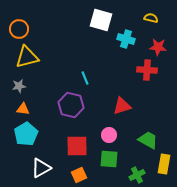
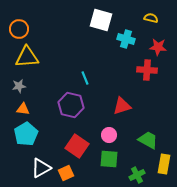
yellow triangle: rotated 10 degrees clockwise
red square: rotated 35 degrees clockwise
orange square: moved 13 px left, 2 px up
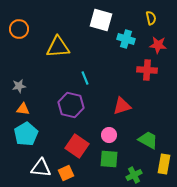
yellow semicircle: rotated 64 degrees clockwise
red star: moved 2 px up
yellow triangle: moved 31 px right, 10 px up
white triangle: rotated 35 degrees clockwise
green cross: moved 3 px left
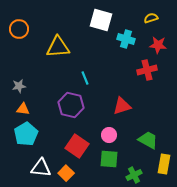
yellow semicircle: rotated 96 degrees counterclockwise
red cross: rotated 18 degrees counterclockwise
orange square: rotated 21 degrees counterclockwise
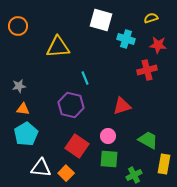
orange circle: moved 1 px left, 3 px up
pink circle: moved 1 px left, 1 px down
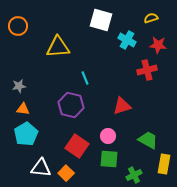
cyan cross: moved 1 px right, 1 px down; rotated 12 degrees clockwise
